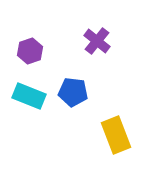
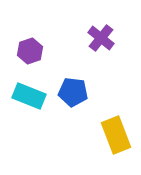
purple cross: moved 4 px right, 3 px up
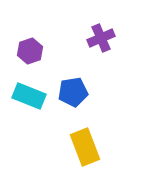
purple cross: rotated 28 degrees clockwise
blue pentagon: rotated 16 degrees counterclockwise
yellow rectangle: moved 31 px left, 12 px down
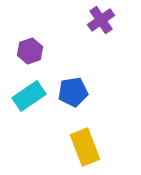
purple cross: moved 18 px up; rotated 12 degrees counterclockwise
cyan rectangle: rotated 56 degrees counterclockwise
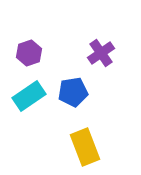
purple cross: moved 33 px down
purple hexagon: moved 1 px left, 2 px down
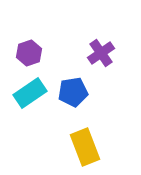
cyan rectangle: moved 1 px right, 3 px up
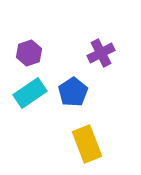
purple cross: rotated 8 degrees clockwise
blue pentagon: rotated 24 degrees counterclockwise
yellow rectangle: moved 2 px right, 3 px up
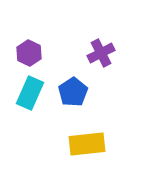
purple hexagon: rotated 15 degrees counterclockwise
cyan rectangle: rotated 32 degrees counterclockwise
yellow rectangle: rotated 75 degrees counterclockwise
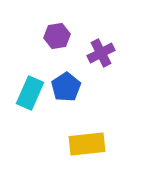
purple hexagon: moved 28 px right, 17 px up; rotated 25 degrees clockwise
blue pentagon: moved 7 px left, 5 px up
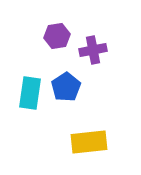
purple cross: moved 8 px left, 3 px up; rotated 16 degrees clockwise
cyan rectangle: rotated 16 degrees counterclockwise
yellow rectangle: moved 2 px right, 2 px up
